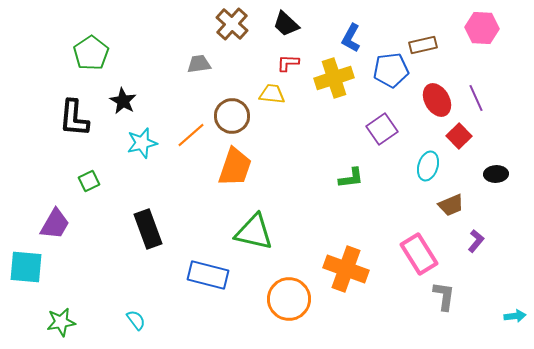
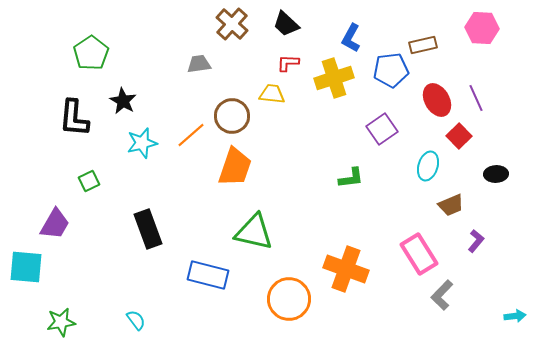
gray L-shape: moved 2 px left, 1 px up; rotated 144 degrees counterclockwise
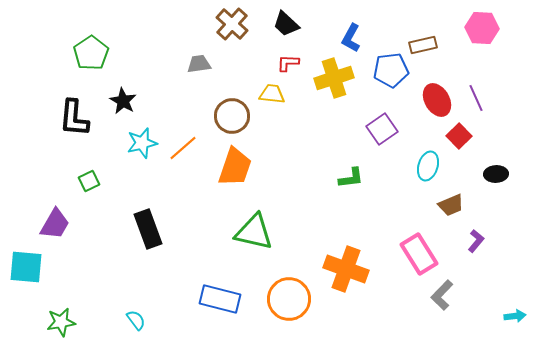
orange line: moved 8 px left, 13 px down
blue rectangle: moved 12 px right, 24 px down
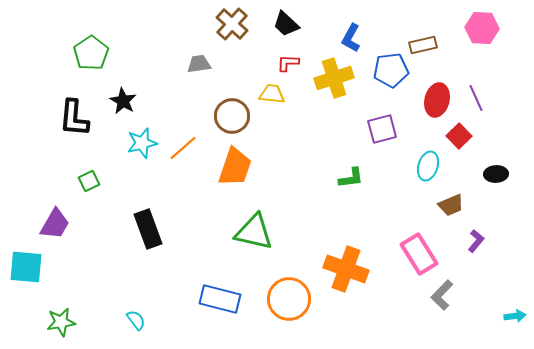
red ellipse: rotated 44 degrees clockwise
purple square: rotated 20 degrees clockwise
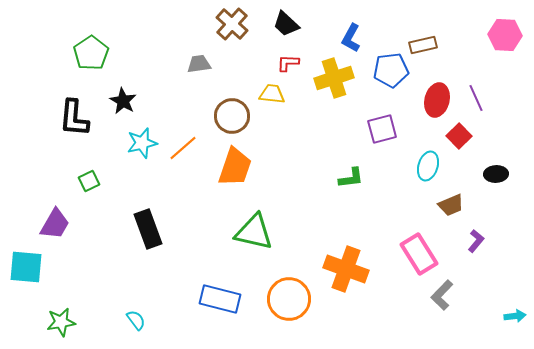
pink hexagon: moved 23 px right, 7 px down
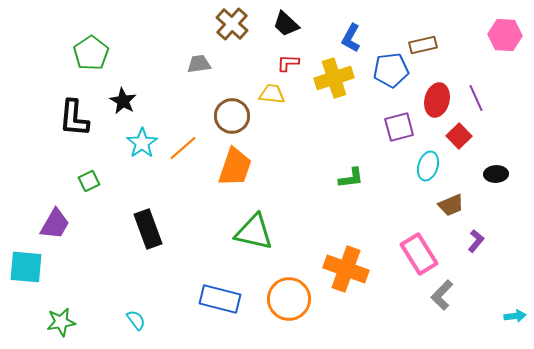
purple square: moved 17 px right, 2 px up
cyan star: rotated 20 degrees counterclockwise
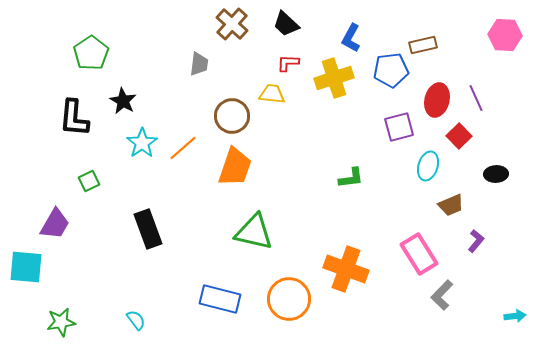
gray trapezoid: rotated 105 degrees clockwise
